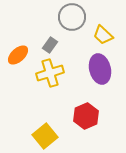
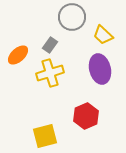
yellow square: rotated 25 degrees clockwise
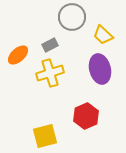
gray rectangle: rotated 28 degrees clockwise
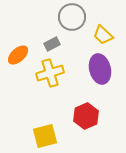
gray rectangle: moved 2 px right, 1 px up
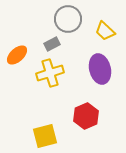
gray circle: moved 4 px left, 2 px down
yellow trapezoid: moved 2 px right, 4 px up
orange ellipse: moved 1 px left
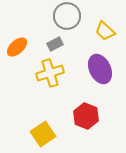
gray circle: moved 1 px left, 3 px up
gray rectangle: moved 3 px right
orange ellipse: moved 8 px up
purple ellipse: rotated 12 degrees counterclockwise
red hexagon: rotated 15 degrees counterclockwise
yellow square: moved 2 px left, 2 px up; rotated 20 degrees counterclockwise
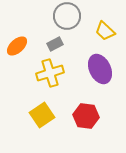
orange ellipse: moved 1 px up
red hexagon: rotated 15 degrees counterclockwise
yellow square: moved 1 px left, 19 px up
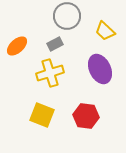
yellow square: rotated 35 degrees counterclockwise
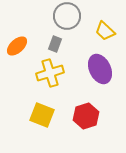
gray rectangle: rotated 42 degrees counterclockwise
red hexagon: rotated 25 degrees counterclockwise
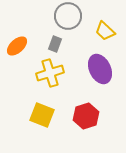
gray circle: moved 1 px right
